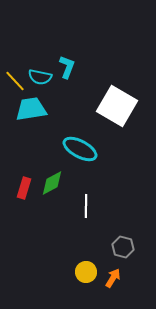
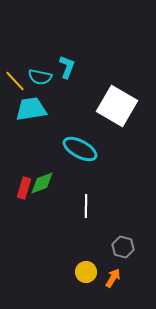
green diamond: moved 10 px left; rotated 8 degrees clockwise
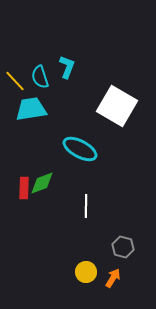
cyan semicircle: rotated 60 degrees clockwise
red rectangle: rotated 15 degrees counterclockwise
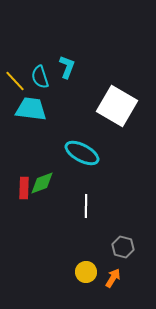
cyan trapezoid: rotated 16 degrees clockwise
cyan ellipse: moved 2 px right, 4 px down
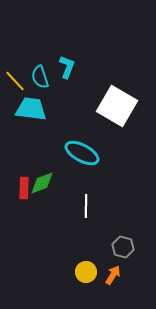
orange arrow: moved 3 px up
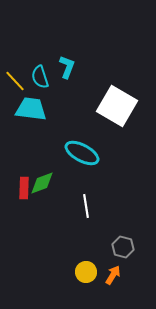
white line: rotated 10 degrees counterclockwise
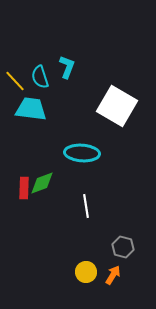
cyan ellipse: rotated 24 degrees counterclockwise
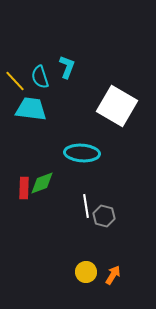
gray hexagon: moved 19 px left, 31 px up
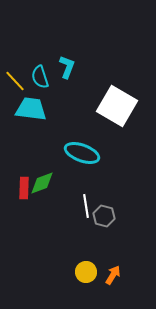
cyan ellipse: rotated 16 degrees clockwise
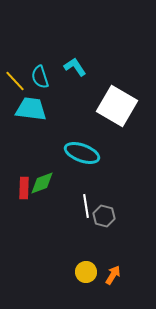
cyan L-shape: moved 8 px right; rotated 55 degrees counterclockwise
